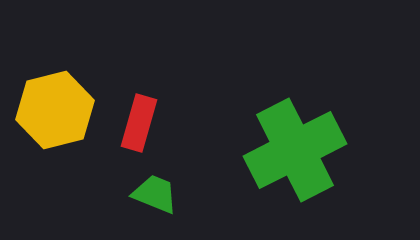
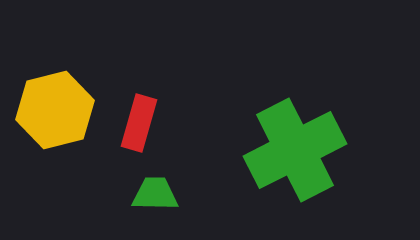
green trapezoid: rotated 21 degrees counterclockwise
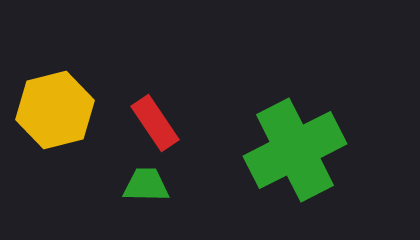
red rectangle: moved 16 px right; rotated 50 degrees counterclockwise
green trapezoid: moved 9 px left, 9 px up
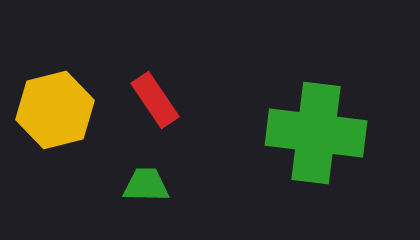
red rectangle: moved 23 px up
green cross: moved 21 px right, 17 px up; rotated 34 degrees clockwise
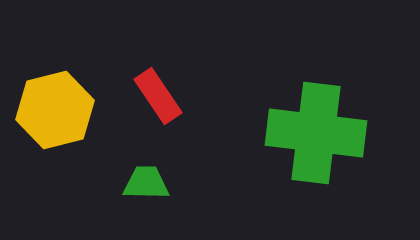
red rectangle: moved 3 px right, 4 px up
green trapezoid: moved 2 px up
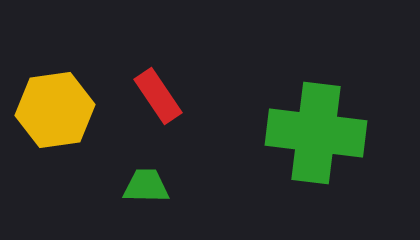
yellow hexagon: rotated 6 degrees clockwise
green trapezoid: moved 3 px down
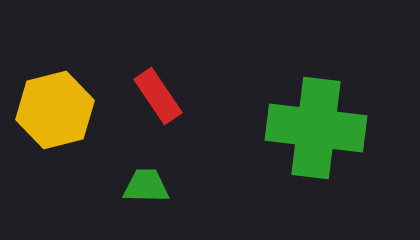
yellow hexagon: rotated 6 degrees counterclockwise
green cross: moved 5 px up
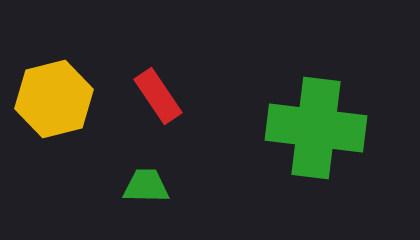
yellow hexagon: moved 1 px left, 11 px up
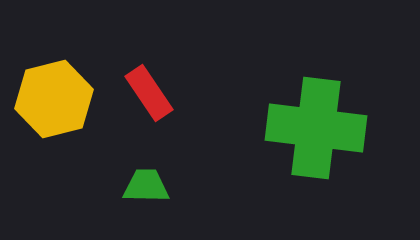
red rectangle: moved 9 px left, 3 px up
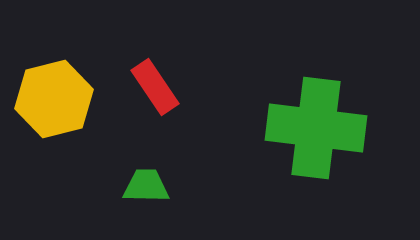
red rectangle: moved 6 px right, 6 px up
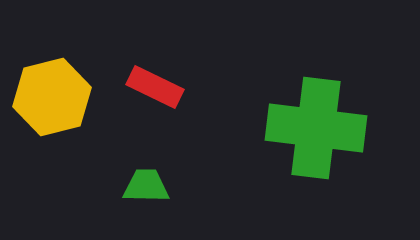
red rectangle: rotated 30 degrees counterclockwise
yellow hexagon: moved 2 px left, 2 px up
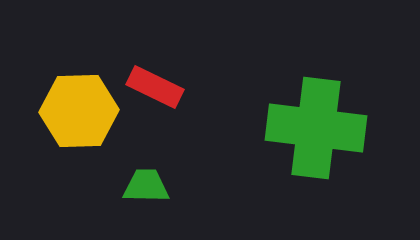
yellow hexagon: moved 27 px right, 14 px down; rotated 12 degrees clockwise
